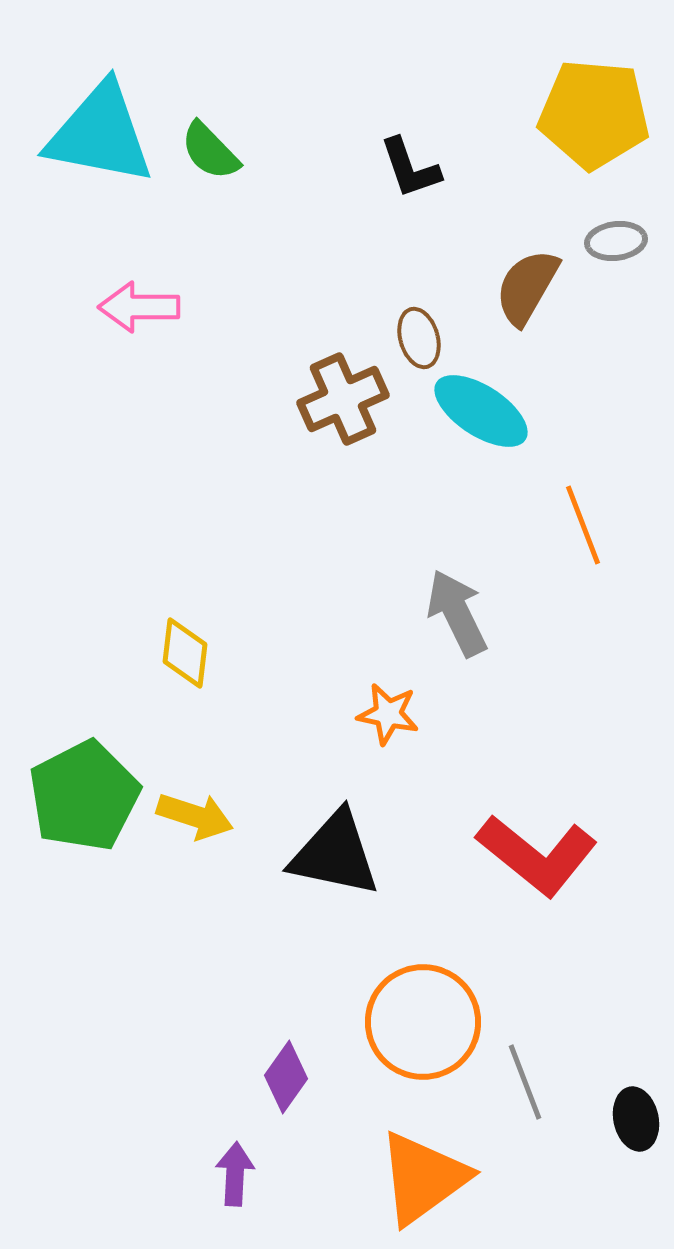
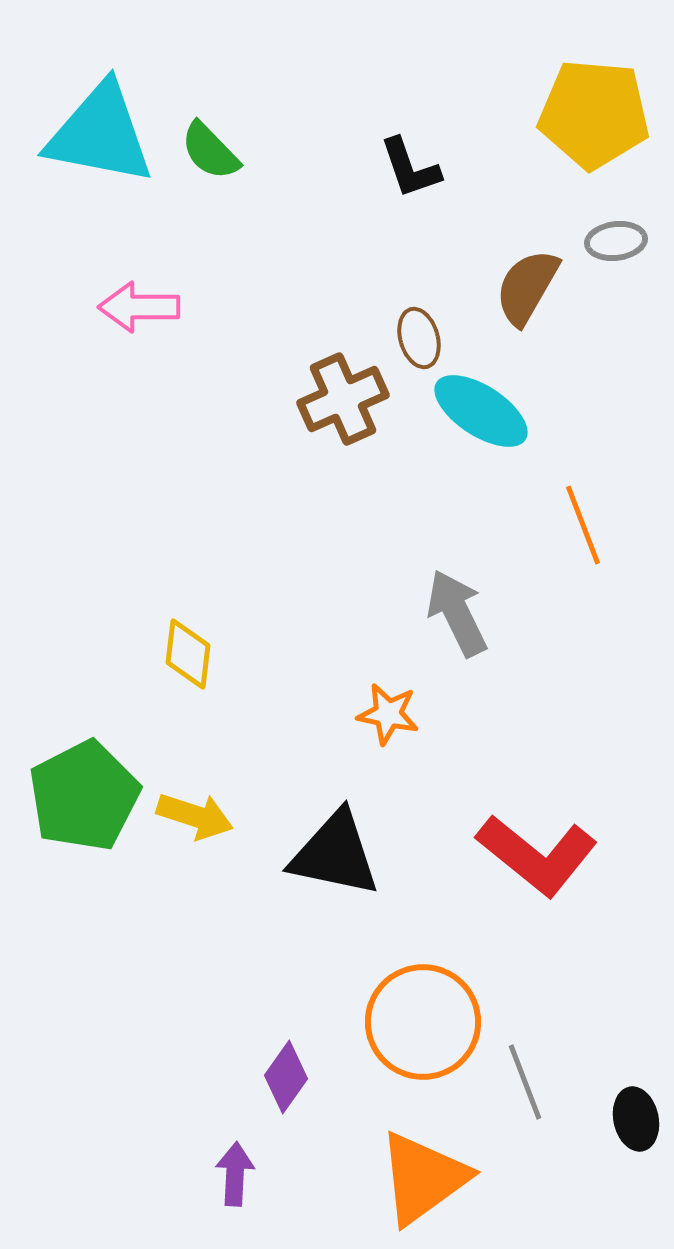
yellow diamond: moved 3 px right, 1 px down
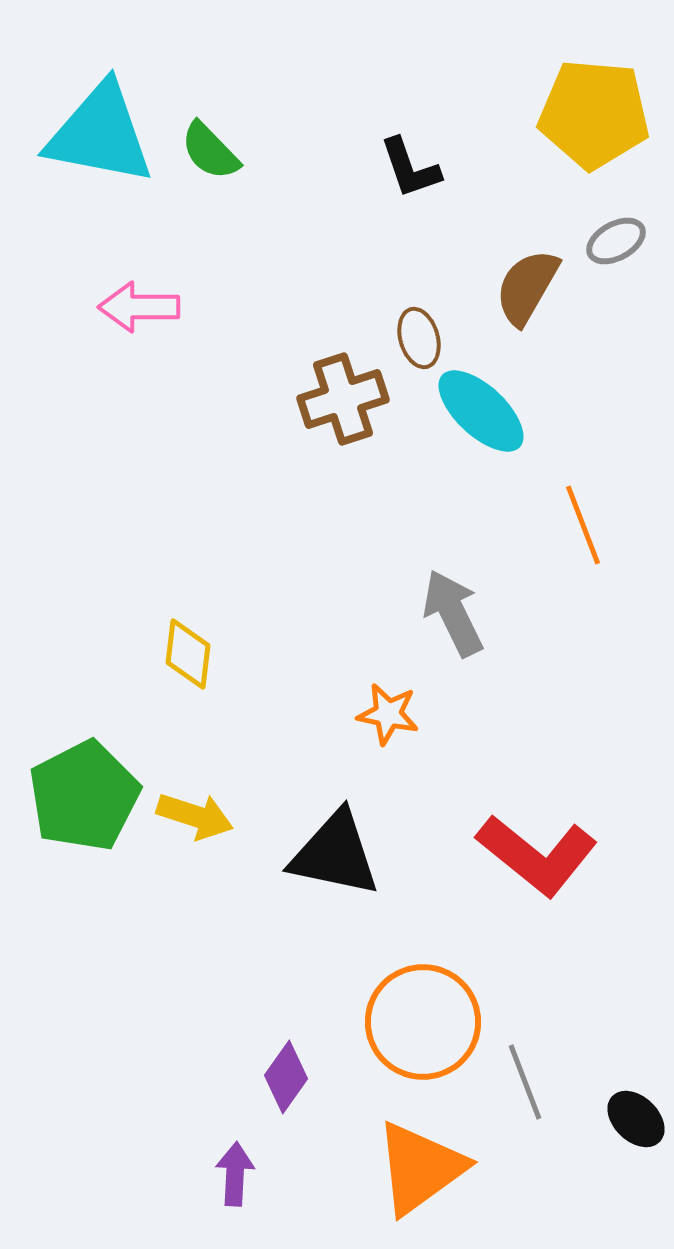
gray ellipse: rotated 22 degrees counterclockwise
brown cross: rotated 6 degrees clockwise
cyan ellipse: rotated 10 degrees clockwise
gray arrow: moved 4 px left
black ellipse: rotated 34 degrees counterclockwise
orange triangle: moved 3 px left, 10 px up
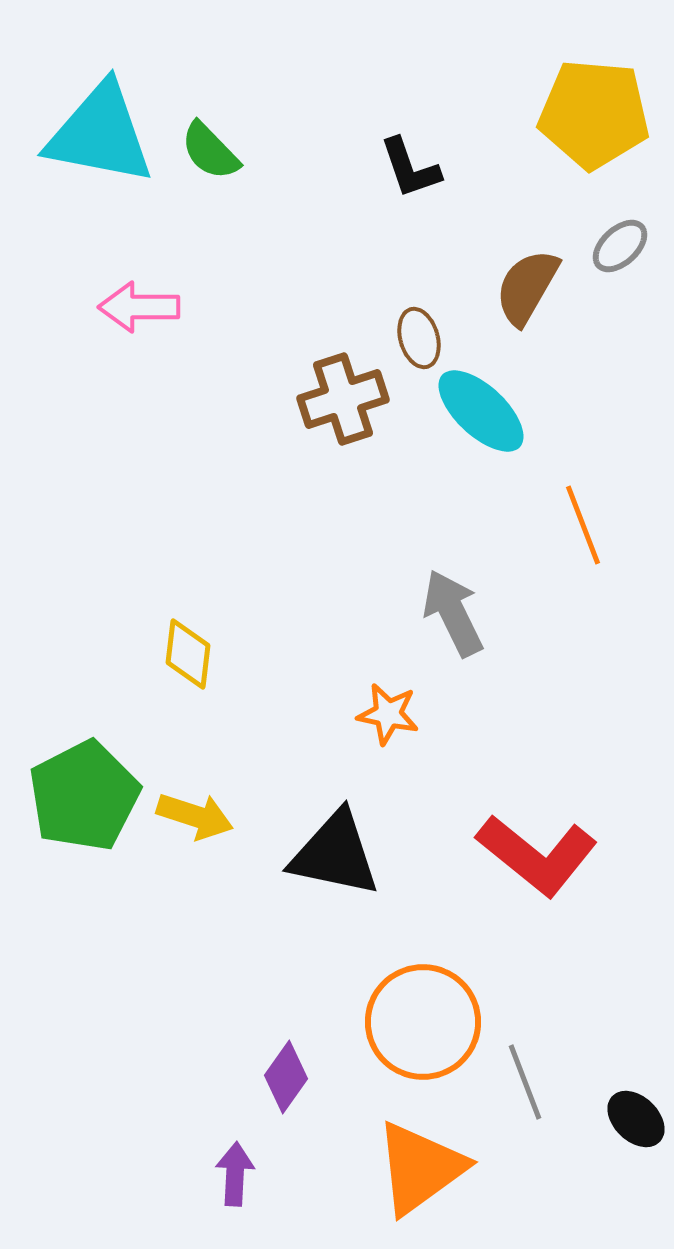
gray ellipse: moved 4 px right, 5 px down; rotated 14 degrees counterclockwise
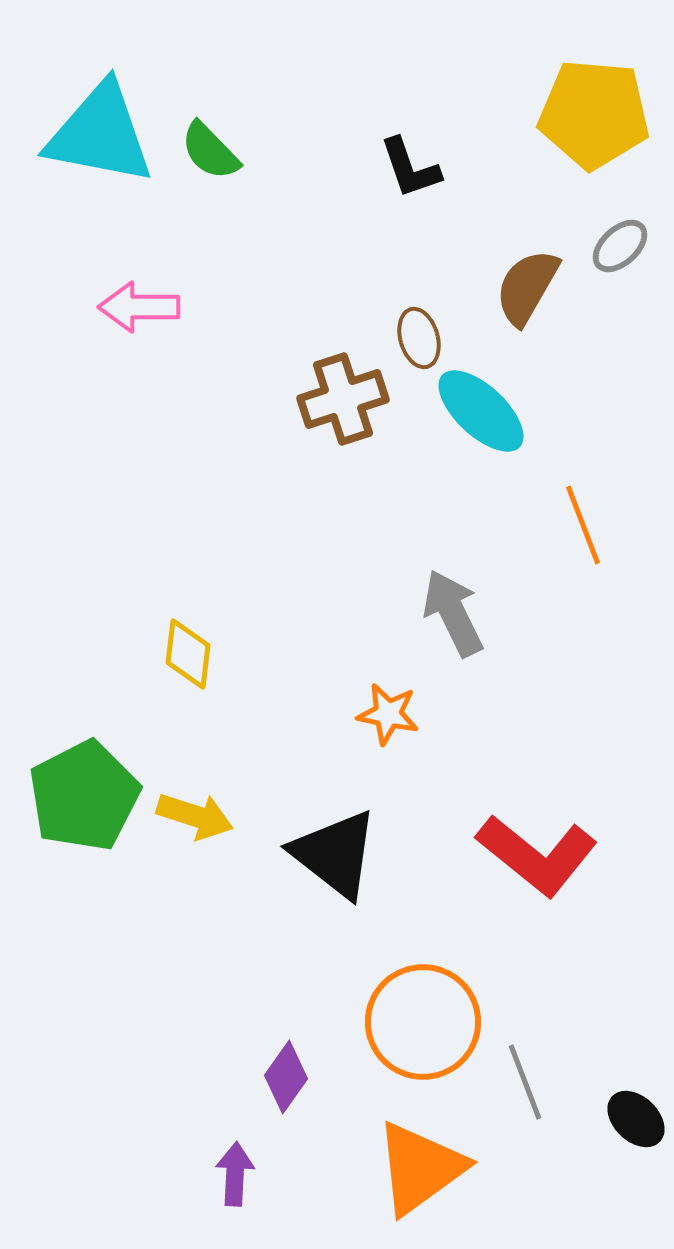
black triangle: rotated 26 degrees clockwise
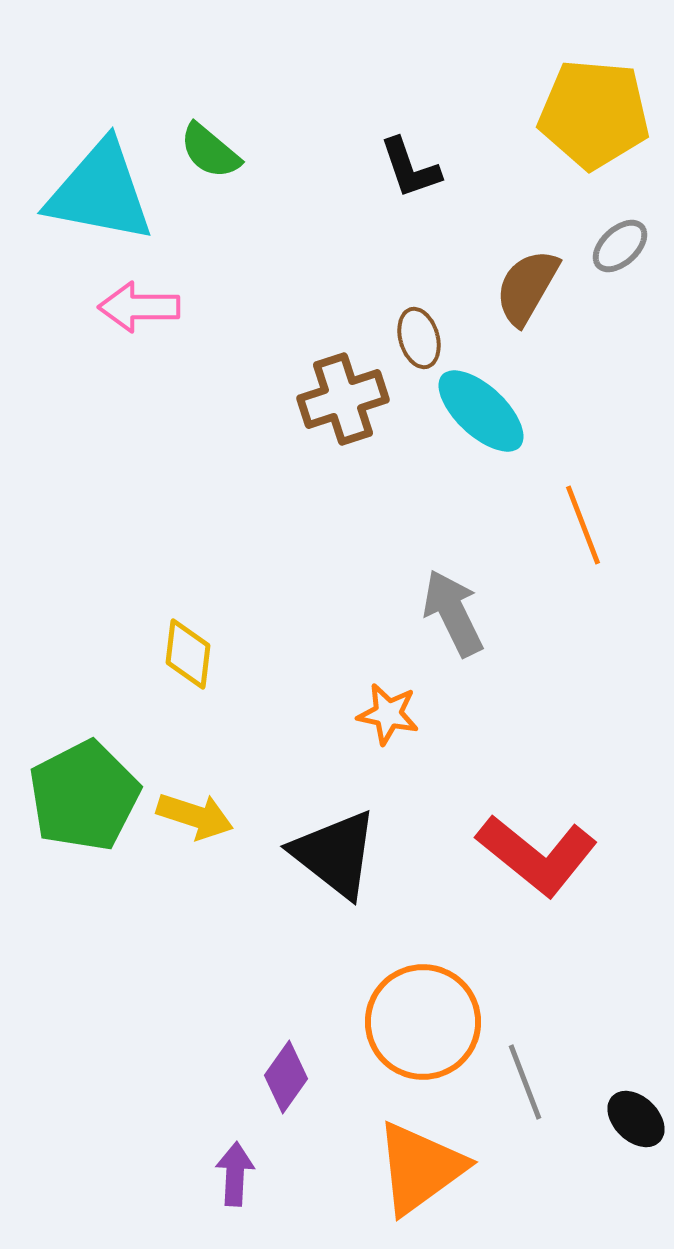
cyan triangle: moved 58 px down
green semicircle: rotated 6 degrees counterclockwise
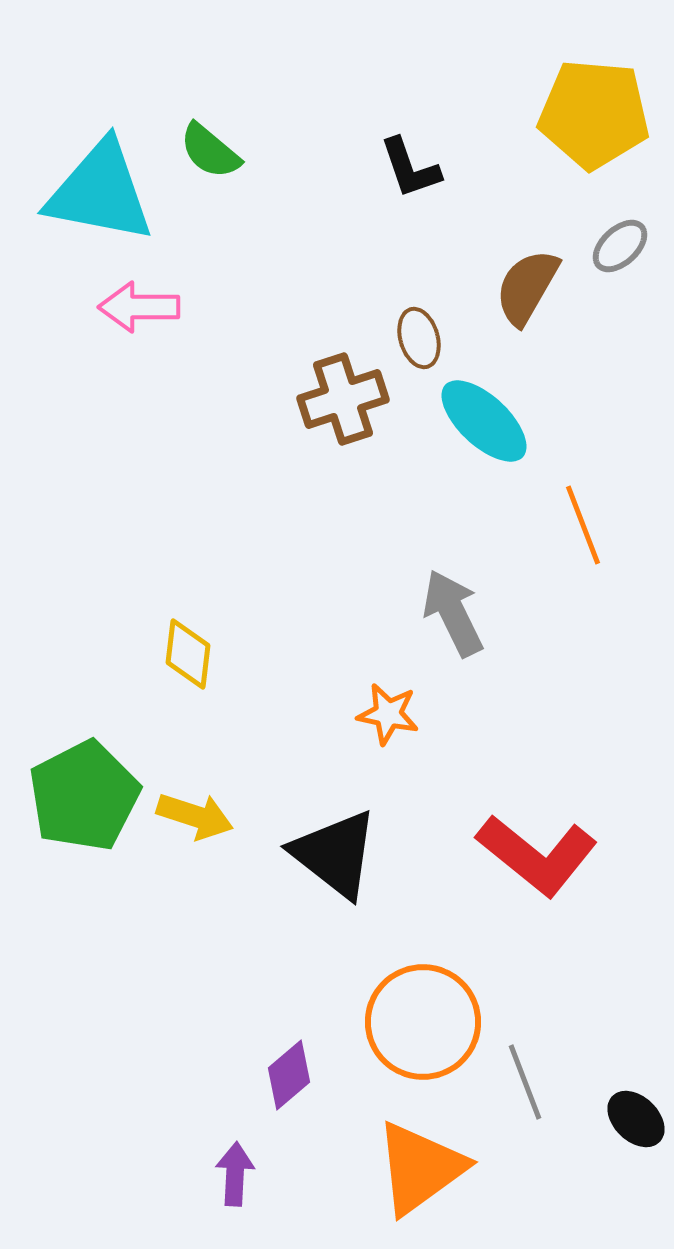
cyan ellipse: moved 3 px right, 10 px down
purple diamond: moved 3 px right, 2 px up; rotated 14 degrees clockwise
